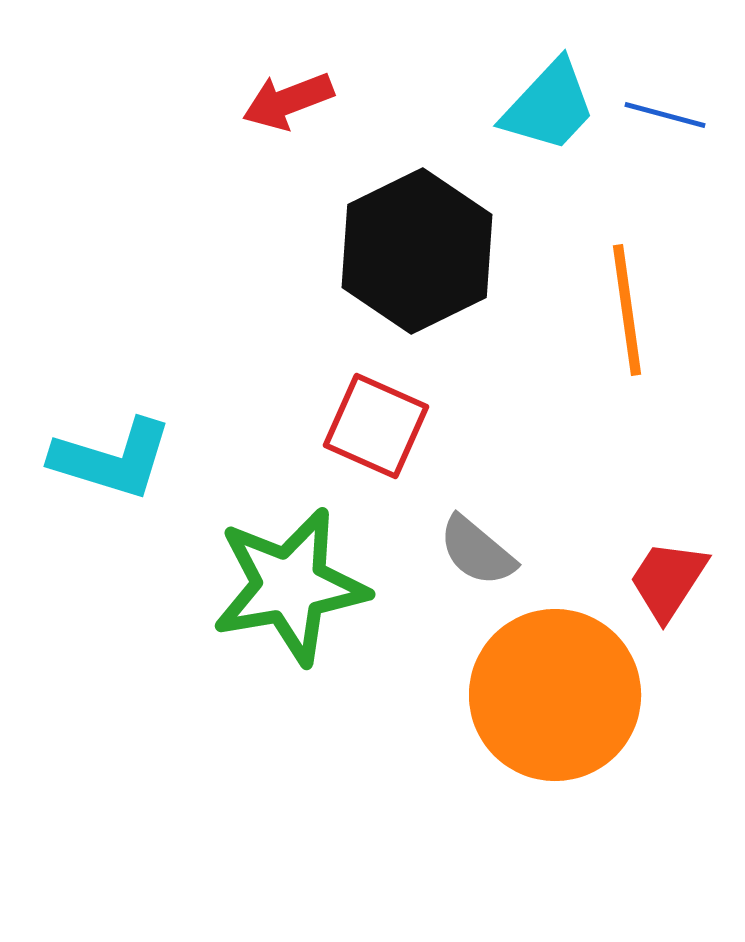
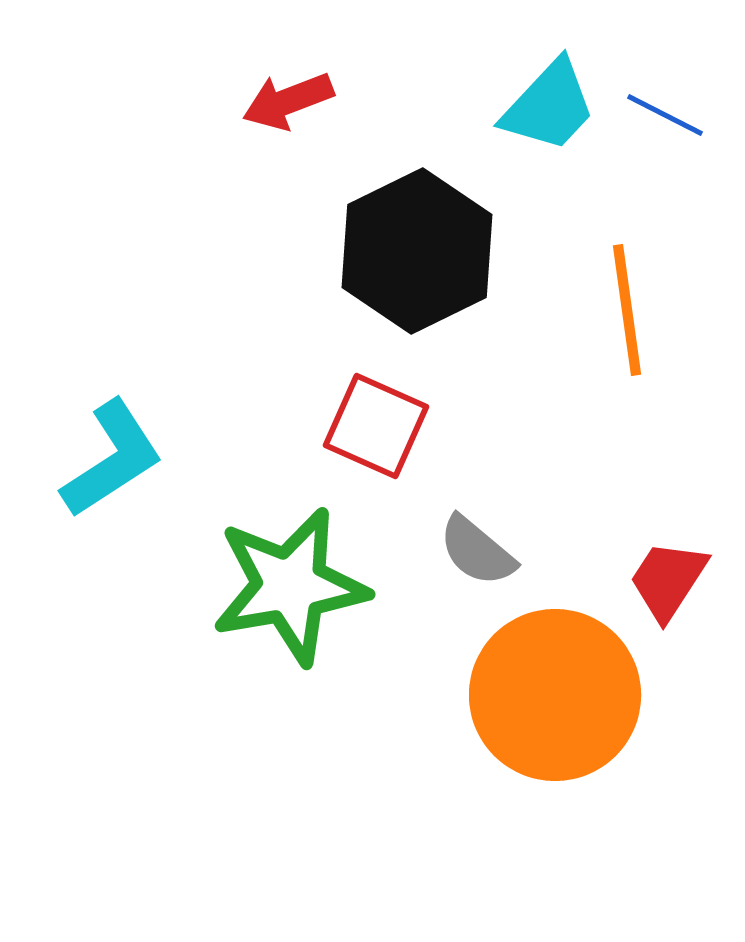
blue line: rotated 12 degrees clockwise
cyan L-shape: rotated 50 degrees counterclockwise
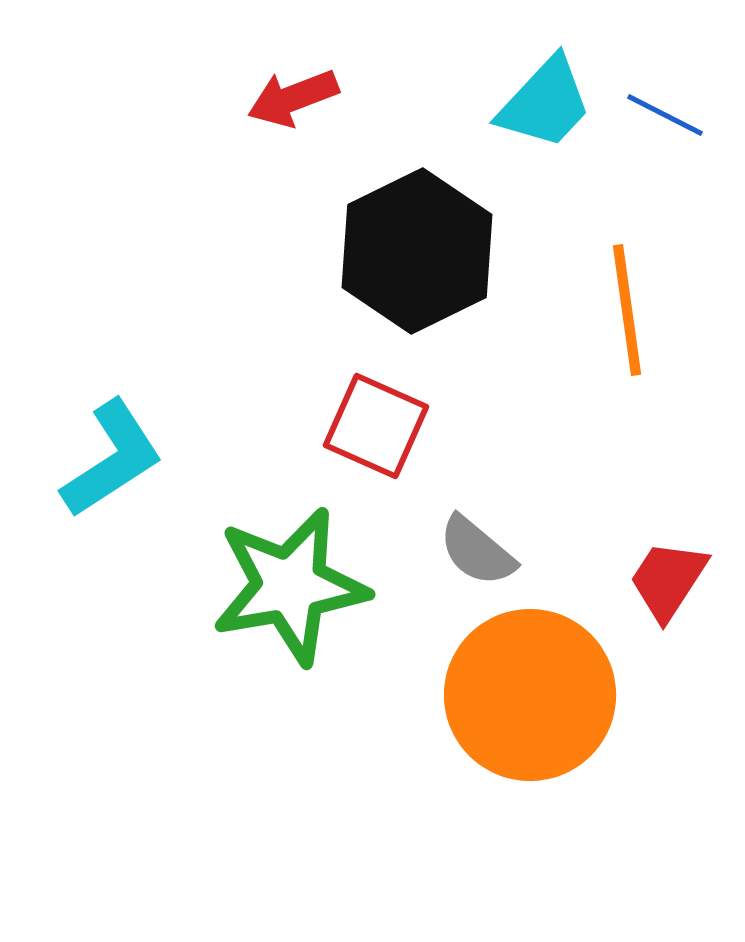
red arrow: moved 5 px right, 3 px up
cyan trapezoid: moved 4 px left, 3 px up
orange circle: moved 25 px left
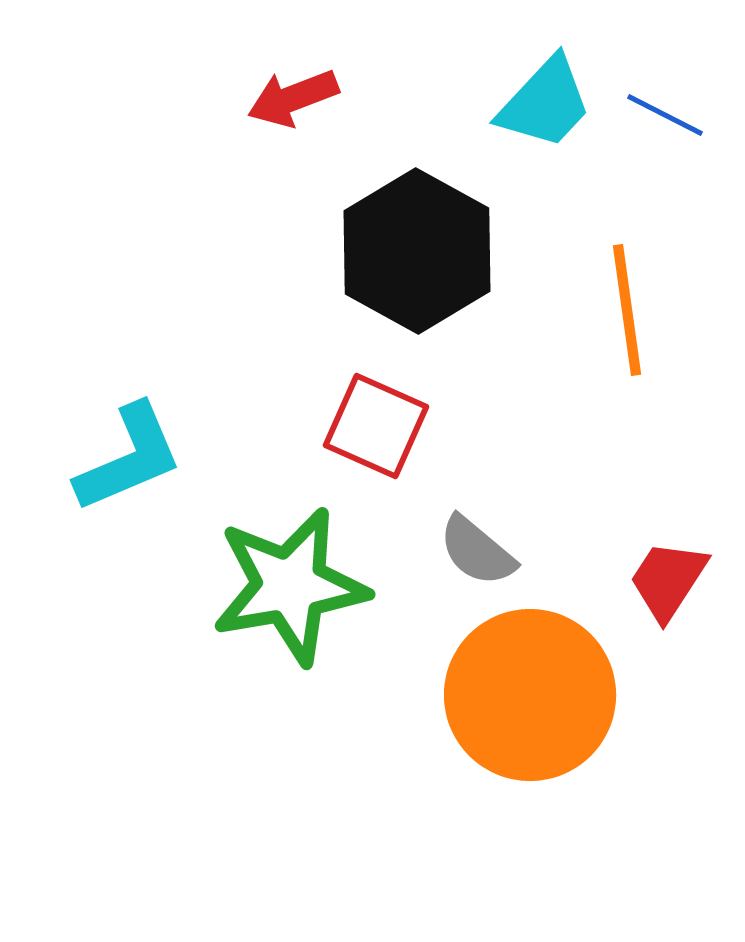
black hexagon: rotated 5 degrees counterclockwise
cyan L-shape: moved 17 px right, 1 px up; rotated 10 degrees clockwise
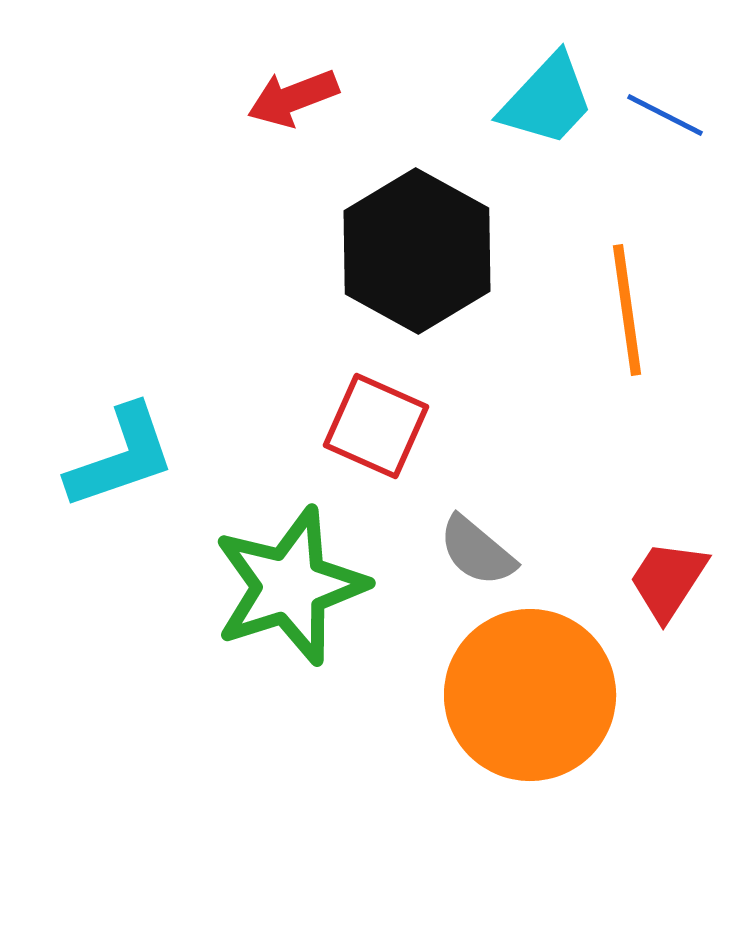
cyan trapezoid: moved 2 px right, 3 px up
cyan L-shape: moved 8 px left, 1 px up; rotated 4 degrees clockwise
green star: rotated 8 degrees counterclockwise
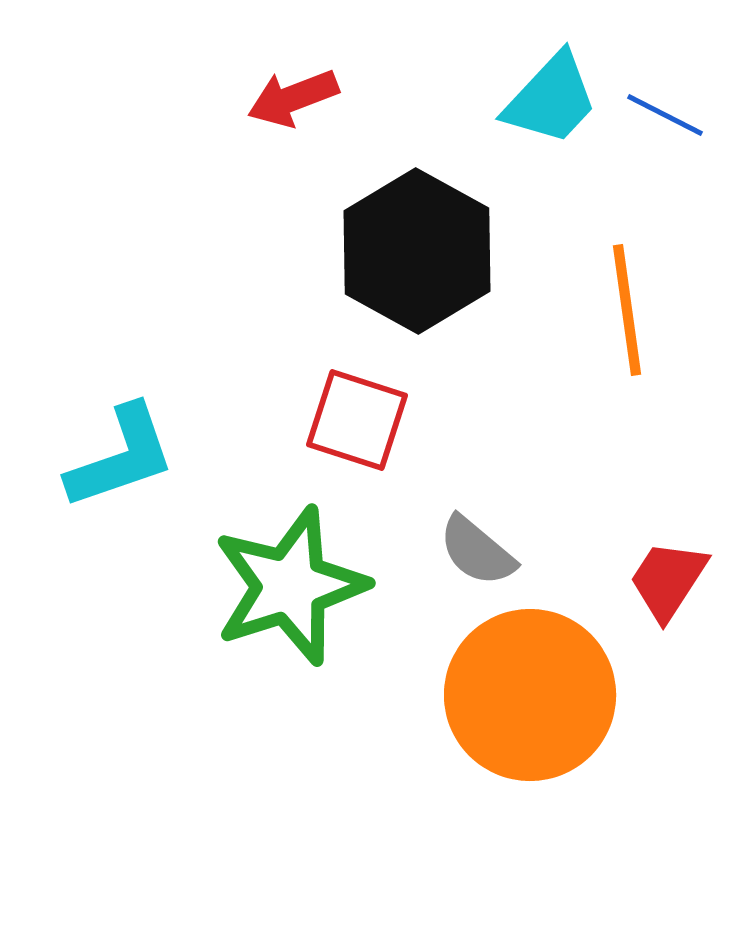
cyan trapezoid: moved 4 px right, 1 px up
red square: moved 19 px left, 6 px up; rotated 6 degrees counterclockwise
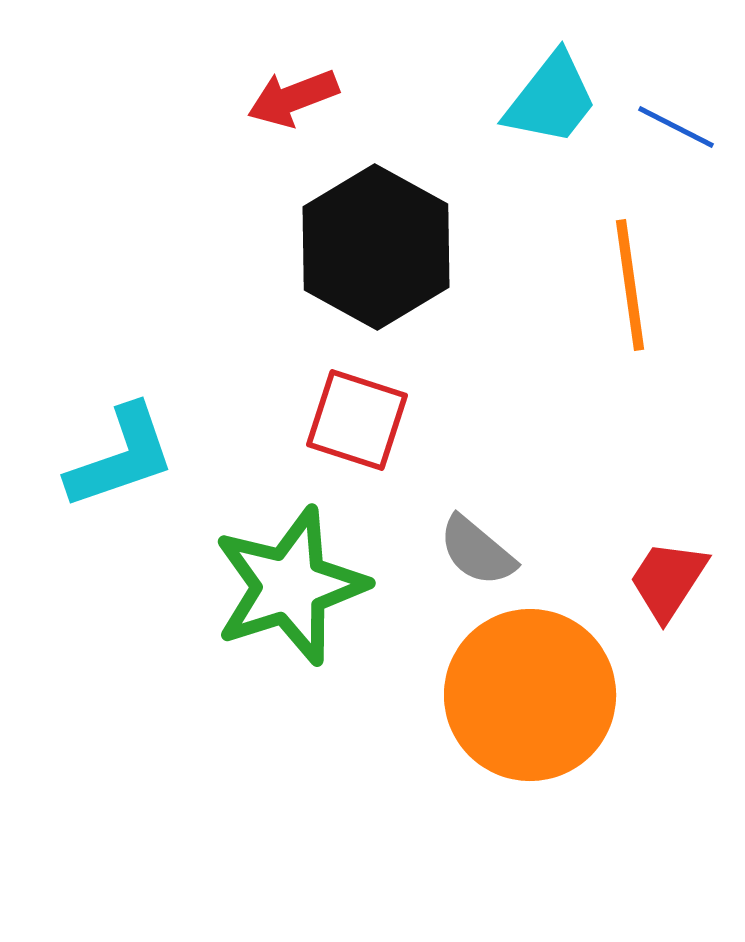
cyan trapezoid: rotated 5 degrees counterclockwise
blue line: moved 11 px right, 12 px down
black hexagon: moved 41 px left, 4 px up
orange line: moved 3 px right, 25 px up
